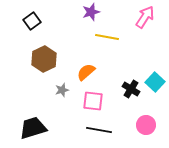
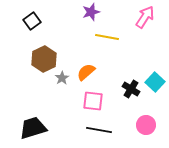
gray star: moved 12 px up; rotated 16 degrees counterclockwise
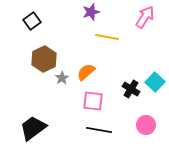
black trapezoid: rotated 20 degrees counterclockwise
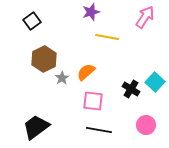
black trapezoid: moved 3 px right, 1 px up
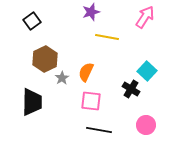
brown hexagon: moved 1 px right
orange semicircle: rotated 24 degrees counterclockwise
cyan square: moved 8 px left, 11 px up
pink square: moved 2 px left
black trapezoid: moved 4 px left, 25 px up; rotated 128 degrees clockwise
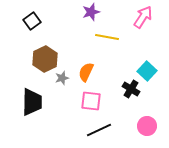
pink arrow: moved 2 px left
gray star: rotated 16 degrees clockwise
pink circle: moved 1 px right, 1 px down
black line: rotated 35 degrees counterclockwise
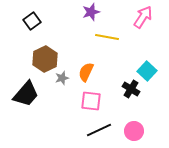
black trapezoid: moved 6 px left, 8 px up; rotated 40 degrees clockwise
pink circle: moved 13 px left, 5 px down
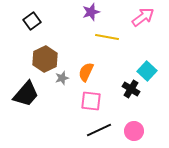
pink arrow: rotated 20 degrees clockwise
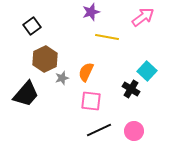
black square: moved 5 px down
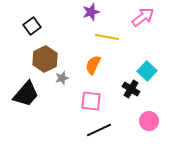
orange semicircle: moved 7 px right, 7 px up
pink circle: moved 15 px right, 10 px up
